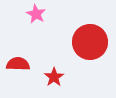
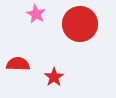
red circle: moved 10 px left, 18 px up
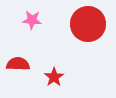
pink star: moved 4 px left, 6 px down; rotated 24 degrees counterclockwise
red circle: moved 8 px right
